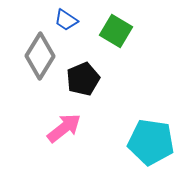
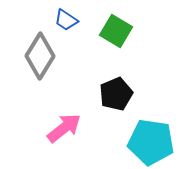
black pentagon: moved 33 px right, 15 px down
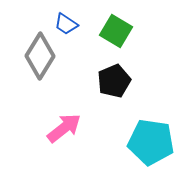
blue trapezoid: moved 4 px down
black pentagon: moved 2 px left, 13 px up
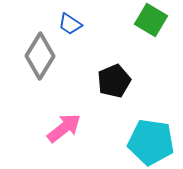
blue trapezoid: moved 4 px right
green square: moved 35 px right, 11 px up
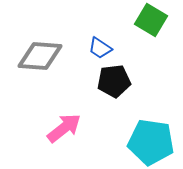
blue trapezoid: moved 30 px right, 24 px down
gray diamond: rotated 63 degrees clockwise
black pentagon: rotated 16 degrees clockwise
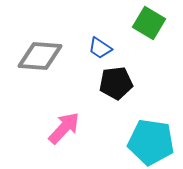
green square: moved 2 px left, 3 px down
black pentagon: moved 2 px right, 2 px down
pink arrow: rotated 9 degrees counterclockwise
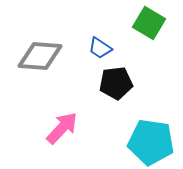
pink arrow: moved 2 px left
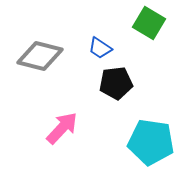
gray diamond: rotated 9 degrees clockwise
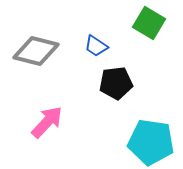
blue trapezoid: moved 4 px left, 2 px up
gray diamond: moved 4 px left, 5 px up
pink arrow: moved 15 px left, 6 px up
